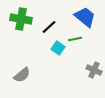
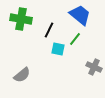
blue trapezoid: moved 5 px left, 2 px up
black line: moved 3 px down; rotated 21 degrees counterclockwise
green line: rotated 40 degrees counterclockwise
cyan square: moved 1 px down; rotated 24 degrees counterclockwise
gray cross: moved 3 px up
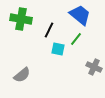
green line: moved 1 px right
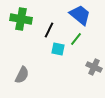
gray semicircle: rotated 24 degrees counterclockwise
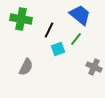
cyan square: rotated 32 degrees counterclockwise
gray semicircle: moved 4 px right, 8 px up
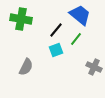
black line: moved 7 px right; rotated 14 degrees clockwise
cyan square: moved 2 px left, 1 px down
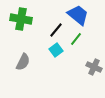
blue trapezoid: moved 2 px left
cyan square: rotated 16 degrees counterclockwise
gray semicircle: moved 3 px left, 5 px up
